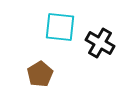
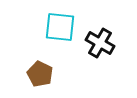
brown pentagon: rotated 15 degrees counterclockwise
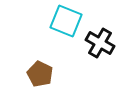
cyan square: moved 6 px right, 6 px up; rotated 16 degrees clockwise
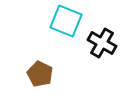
black cross: moved 2 px right
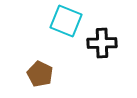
black cross: rotated 32 degrees counterclockwise
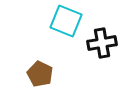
black cross: rotated 8 degrees counterclockwise
